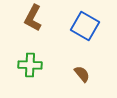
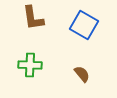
brown L-shape: rotated 36 degrees counterclockwise
blue square: moved 1 px left, 1 px up
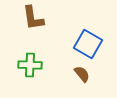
blue square: moved 4 px right, 19 px down
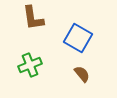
blue square: moved 10 px left, 6 px up
green cross: rotated 25 degrees counterclockwise
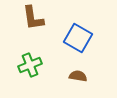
brown semicircle: moved 4 px left, 2 px down; rotated 42 degrees counterclockwise
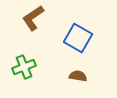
brown L-shape: rotated 64 degrees clockwise
green cross: moved 6 px left, 2 px down
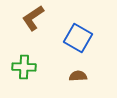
green cross: rotated 25 degrees clockwise
brown semicircle: rotated 12 degrees counterclockwise
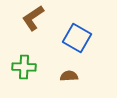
blue square: moved 1 px left
brown semicircle: moved 9 px left
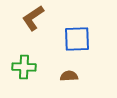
blue square: moved 1 px down; rotated 32 degrees counterclockwise
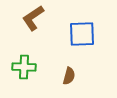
blue square: moved 5 px right, 5 px up
brown semicircle: rotated 108 degrees clockwise
